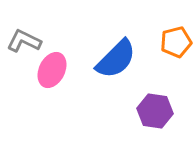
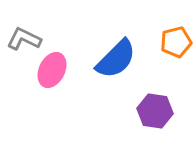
gray L-shape: moved 2 px up
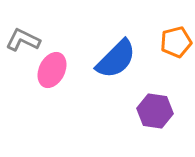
gray L-shape: moved 1 px left, 1 px down
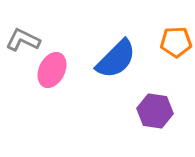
orange pentagon: rotated 12 degrees clockwise
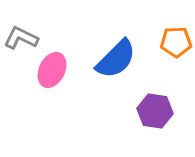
gray L-shape: moved 2 px left, 2 px up
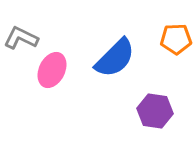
orange pentagon: moved 3 px up
blue semicircle: moved 1 px left, 1 px up
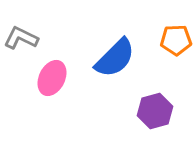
orange pentagon: moved 1 px down
pink ellipse: moved 8 px down
purple hexagon: rotated 24 degrees counterclockwise
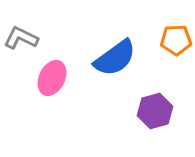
blue semicircle: rotated 9 degrees clockwise
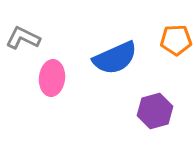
gray L-shape: moved 2 px right
blue semicircle: rotated 12 degrees clockwise
pink ellipse: rotated 20 degrees counterclockwise
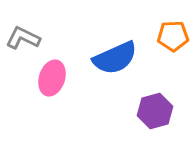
orange pentagon: moved 3 px left, 4 px up
pink ellipse: rotated 12 degrees clockwise
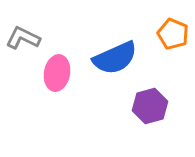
orange pentagon: moved 2 px up; rotated 24 degrees clockwise
pink ellipse: moved 5 px right, 5 px up; rotated 8 degrees counterclockwise
purple hexagon: moved 5 px left, 5 px up
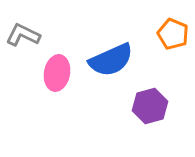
gray L-shape: moved 3 px up
blue semicircle: moved 4 px left, 2 px down
